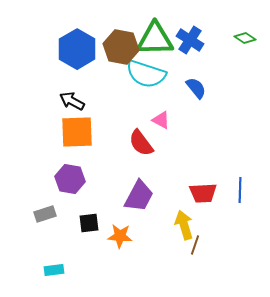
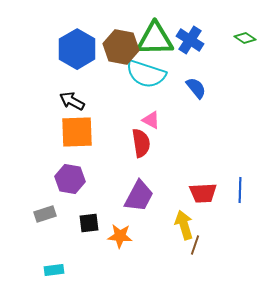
pink triangle: moved 10 px left
red semicircle: rotated 152 degrees counterclockwise
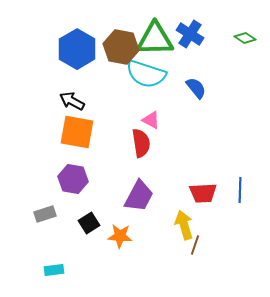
blue cross: moved 6 px up
orange square: rotated 12 degrees clockwise
purple hexagon: moved 3 px right
black square: rotated 25 degrees counterclockwise
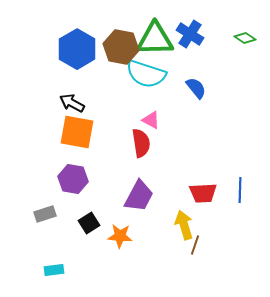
black arrow: moved 2 px down
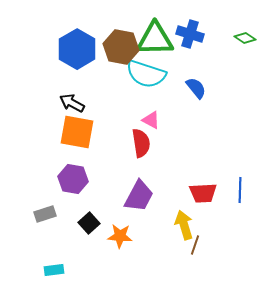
blue cross: rotated 16 degrees counterclockwise
black square: rotated 10 degrees counterclockwise
